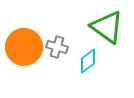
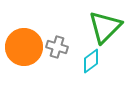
green triangle: moved 2 px left; rotated 39 degrees clockwise
cyan diamond: moved 3 px right
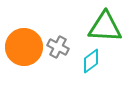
green triangle: rotated 48 degrees clockwise
gray cross: moved 1 px right; rotated 10 degrees clockwise
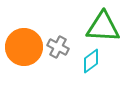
green triangle: moved 2 px left
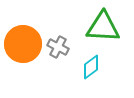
orange circle: moved 1 px left, 3 px up
cyan diamond: moved 6 px down
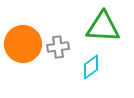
gray cross: rotated 35 degrees counterclockwise
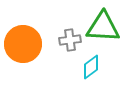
gray cross: moved 12 px right, 7 px up
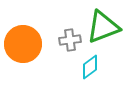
green triangle: rotated 24 degrees counterclockwise
cyan diamond: moved 1 px left
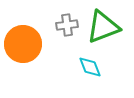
gray cross: moved 3 px left, 15 px up
cyan diamond: rotated 75 degrees counterclockwise
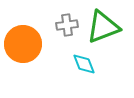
cyan diamond: moved 6 px left, 3 px up
